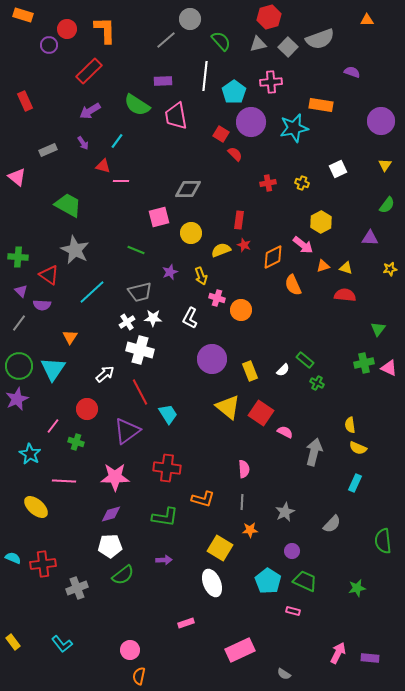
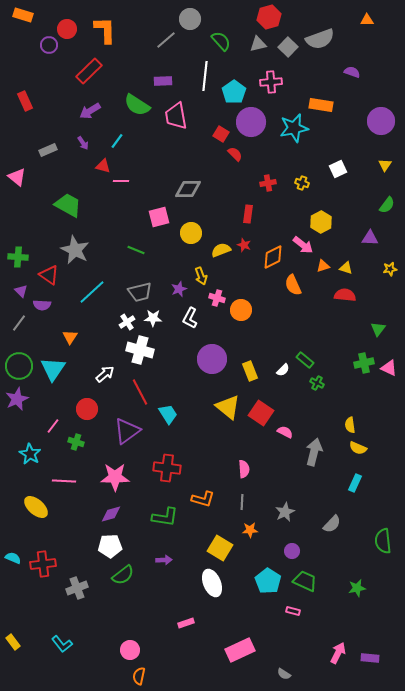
red rectangle at (239, 220): moved 9 px right, 6 px up
purple star at (170, 272): moved 9 px right, 17 px down
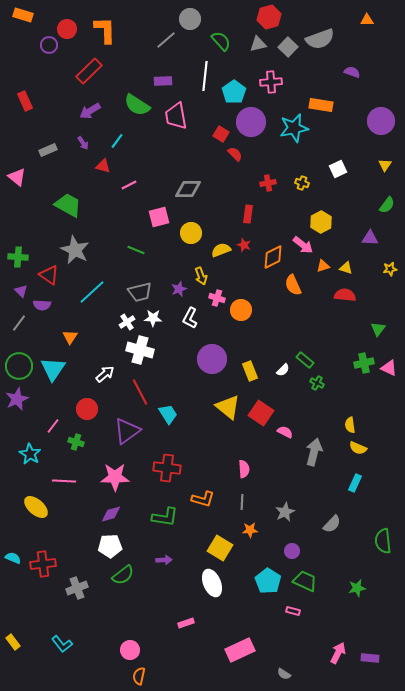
pink line at (121, 181): moved 8 px right, 4 px down; rotated 28 degrees counterclockwise
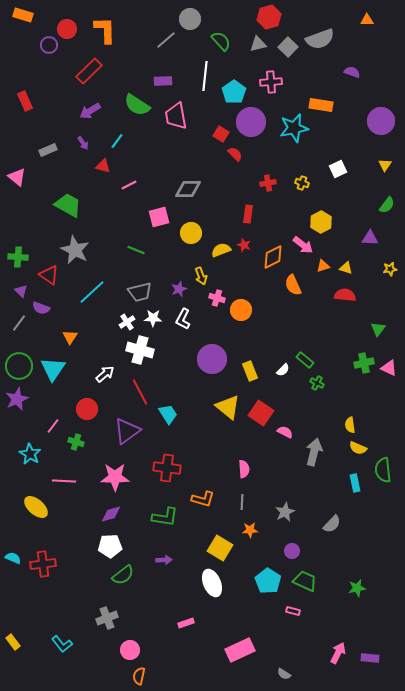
purple semicircle at (42, 305): moved 1 px left, 3 px down; rotated 18 degrees clockwise
white L-shape at (190, 318): moved 7 px left, 1 px down
cyan rectangle at (355, 483): rotated 36 degrees counterclockwise
green semicircle at (383, 541): moved 71 px up
gray cross at (77, 588): moved 30 px right, 30 px down
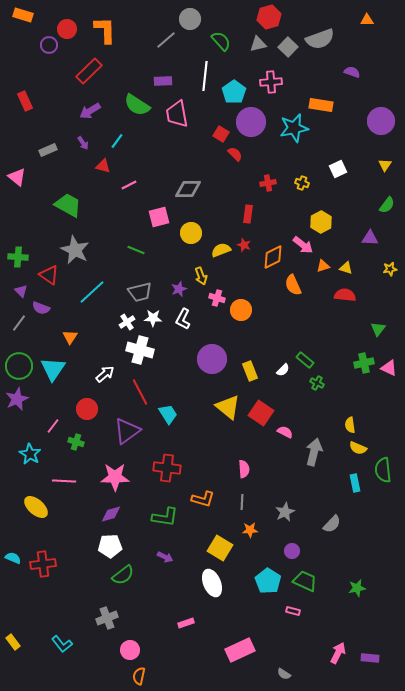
pink trapezoid at (176, 116): moved 1 px right, 2 px up
purple arrow at (164, 560): moved 1 px right, 3 px up; rotated 28 degrees clockwise
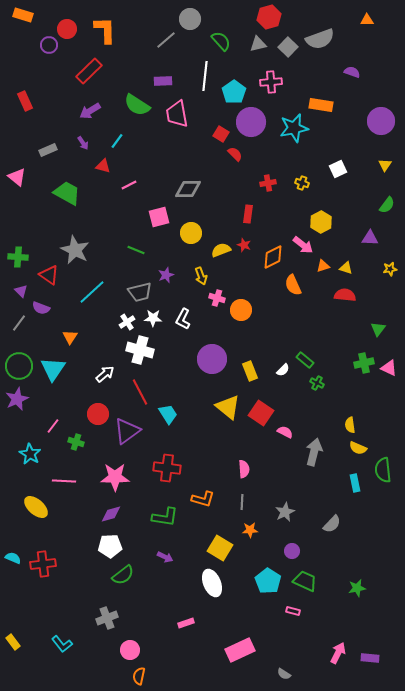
green trapezoid at (68, 205): moved 1 px left, 12 px up
purple star at (179, 289): moved 13 px left, 14 px up
red circle at (87, 409): moved 11 px right, 5 px down
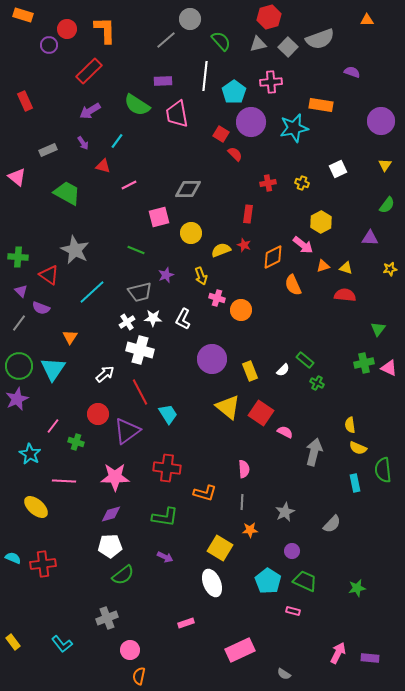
orange L-shape at (203, 499): moved 2 px right, 6 px up
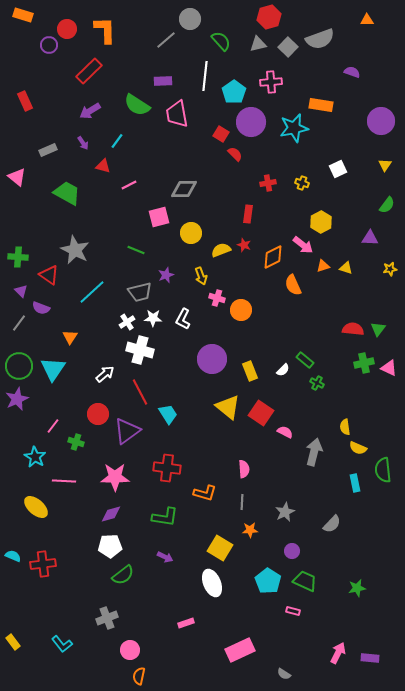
gray diamond at (188, 189): moved 4 px left
red semicircle at (345, 295): moved 8 px right, 34 px down
yellow semicircle at (350, 425): moved 5 px left, 2 px down
cyan star at (30, 454): moved 5 px right, 3 px down
cyan semicircle at (13, 558): moved 2 px up
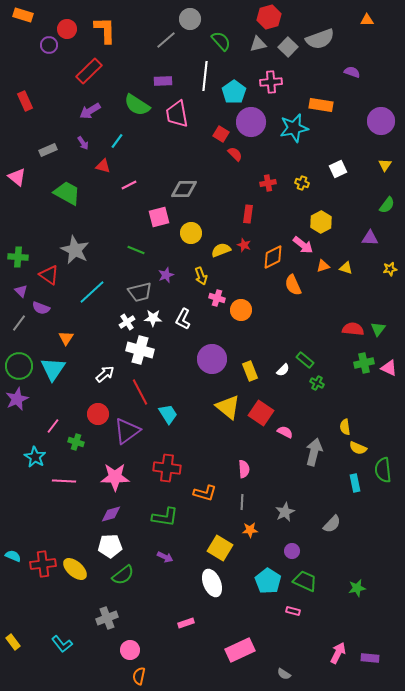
orange triangle at (70, 337): moved 4 px left, 1 px down
yellow ellipse at (36, 507): moved 39 px right, 62 px down
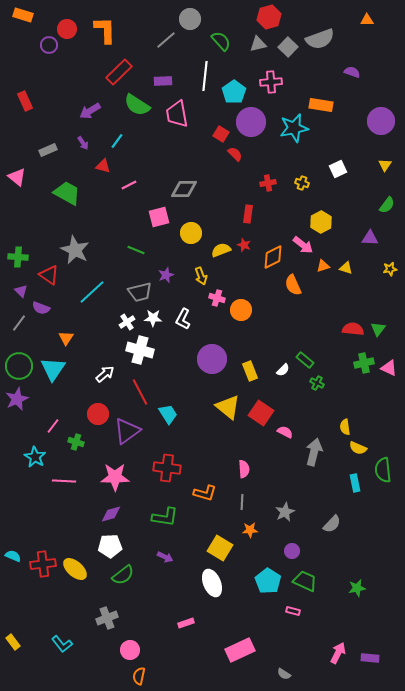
red rectangle at (89, 71): moved 30 px right, 1 px down
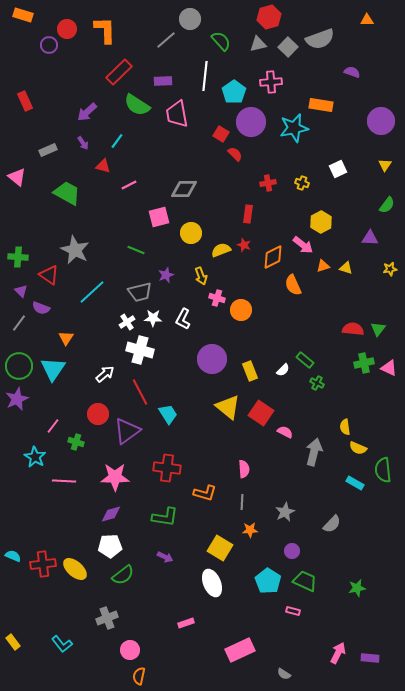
purple arrow at (90, 111): moved 3 px left, 1 px down; rotated 10 degrees counterclockwise
cyan rectangle at (355, 483): rotated 48 degrees counterclockwise
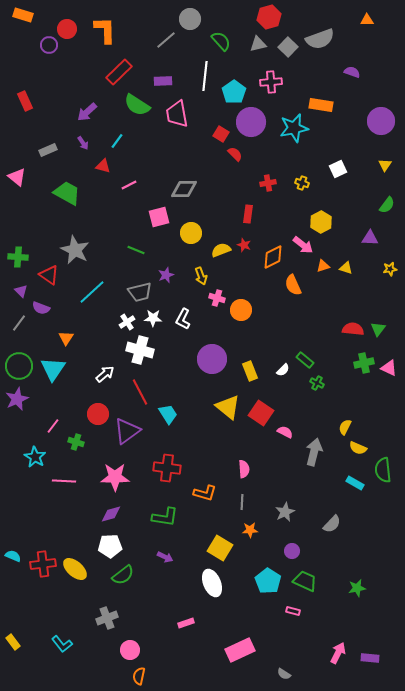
yellow semicircle at (345, 427): rotated 35 degrees clockwise
